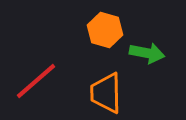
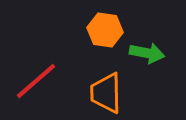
orange hexagon: rotated 8 degrees counterclockwise
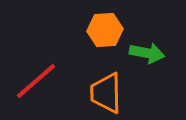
orange hexagon: rotated 12 degrees counterclockwise
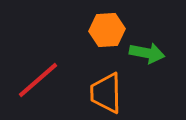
orange hexagon: moved 2 px right
red line: moved 2 px right, 1 px up
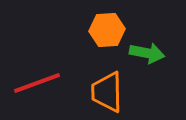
red line: moved 1 px left, 3 px down; rotated 21 degrees clockwise
orange trapezoid: moved 1 px right, 1 px up
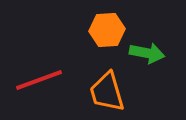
red line: moved 2 px right, 3 px up
orange trapezoid: rotated 15 degrees counterclockwise
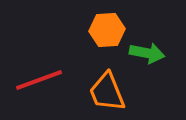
orange trapezoid: rotated 6 degrees counterclockwise
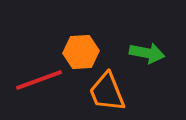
orange hexagon: moved 26 px left, 22 px down
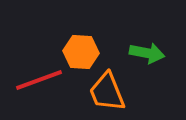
orange hexagon: rotated 8 degrees clockwise
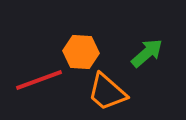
green arrow: rotated 52 degrees counterclockwise
orange trapezoid: rotated 27 degrees counterclockwise
